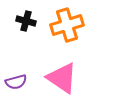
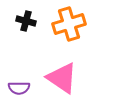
orange cross: moved 2 px right, 1 px up
purple semicircle: moved 3 px right, 6 px down; rotated 15 degrees clockwise
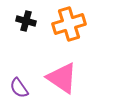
purple semicircle: rotated 55 degrees clockwise
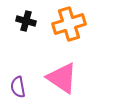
purple semicircle: moved 1 px left, 1 px up; rotated 25 degrees clockwise
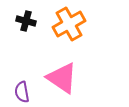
orange cross: rotated 12 degrees counterclockwise
purple semicircle: moved 4 px right, 5 px down
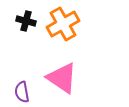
orange cross: moved 6 px left
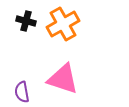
pink triangle: moved 1 px right, 1 px down; rotated 16 degrees counterclockwise
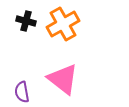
pink triangle: rotated 20 degrees clockwise
